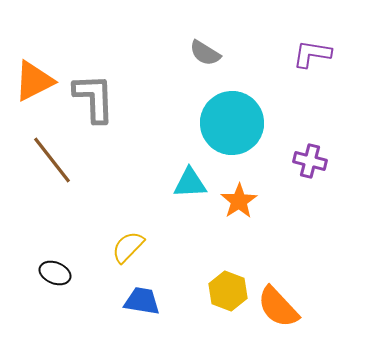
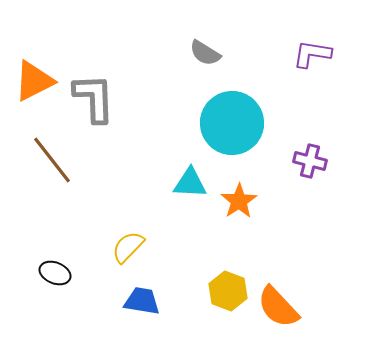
cyan triangle: rotated 6 degrees clockwise
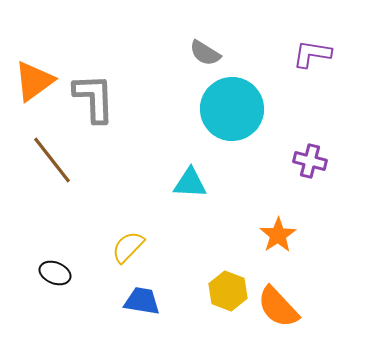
orange triangle: rotated 9 degrees counterclockwise
cyan circle: moved 14 px up
orange star: moved 39 px right, 34 px down
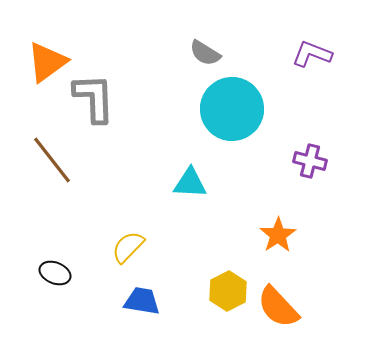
purple L-shape: rotated 12 degrees clockwise
orange triangle: moved 13 px right, 19 px up
yellow hexagon: rotated 12 degrees clockwise
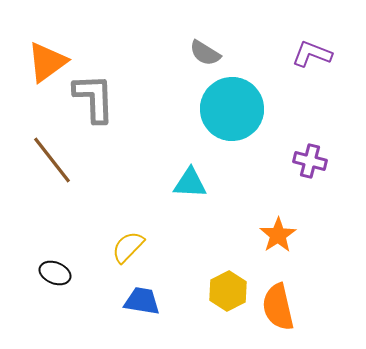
orange semicircle: rotated 30 degrees clockwise
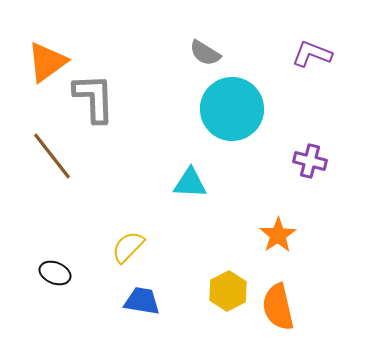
brown line: moved 4 px up
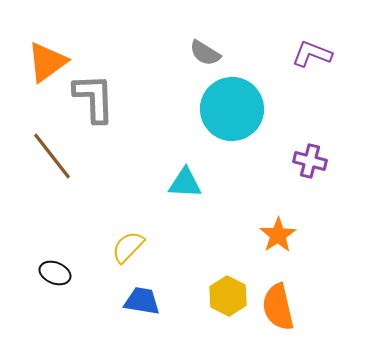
cyan triangle: moved 5 px left
yellow hexagon: moved 5 px down; rotated 6 degrees counterclockwise
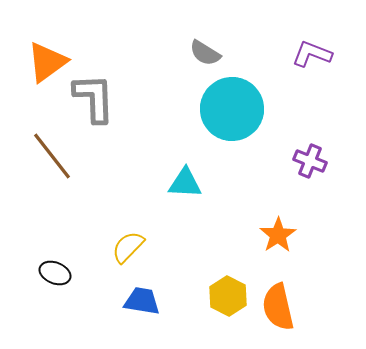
purple cross: rotated 8 degrees clockwise
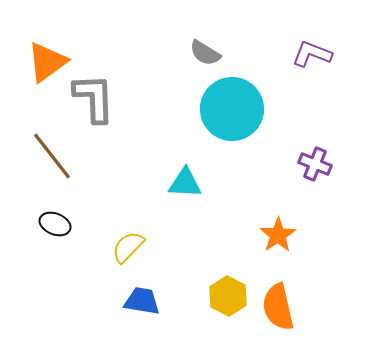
purple cross: moved 5 px right, 3 px down
black ellipse: moved 49 px up
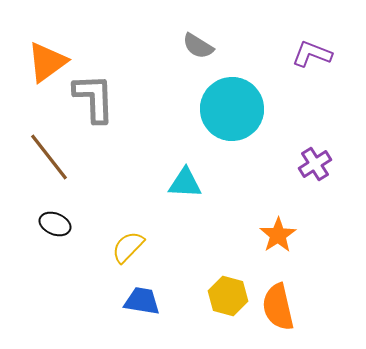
gray semicircle: moved 7 px left, 7 px up
brown line: moved 3 px left, 1 px down
purple cross: rotated 36 degrees clockwise
yellow hexagon: rotated 12 degrees counterclockwise
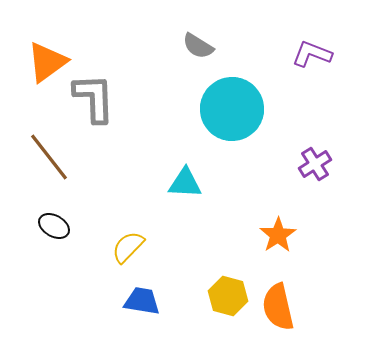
black ellipse: moved 1 px left, 2 px down; rotated 8 degrees clockwise
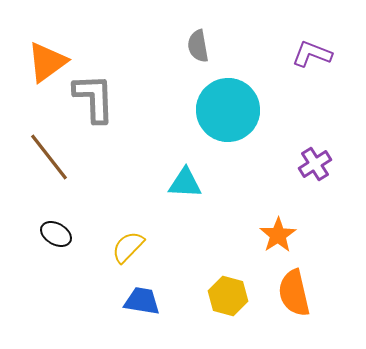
gray semicircle: rotated 48 degrees clockwise
cyan circle: moved 4 px left, 1 px down
black ellipse: moved 2 px right, 8 px down
orange semicircle: moved 16 px right, 14 px up
